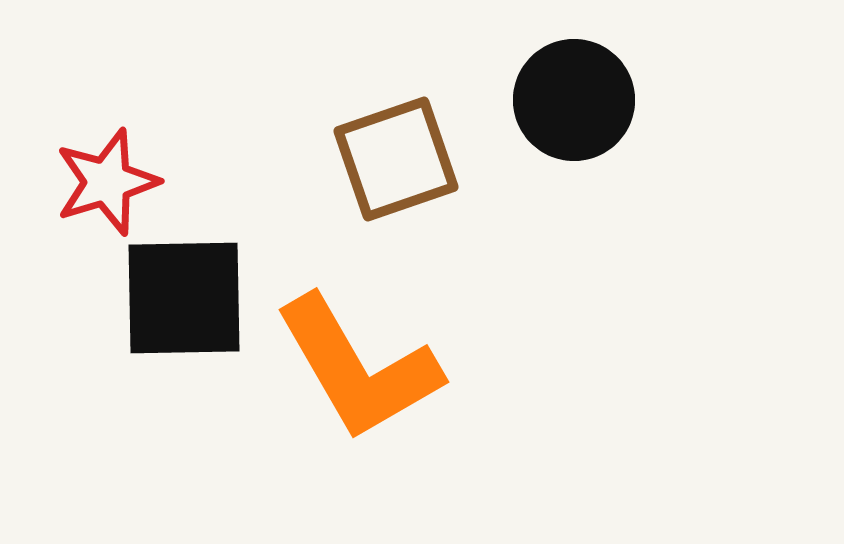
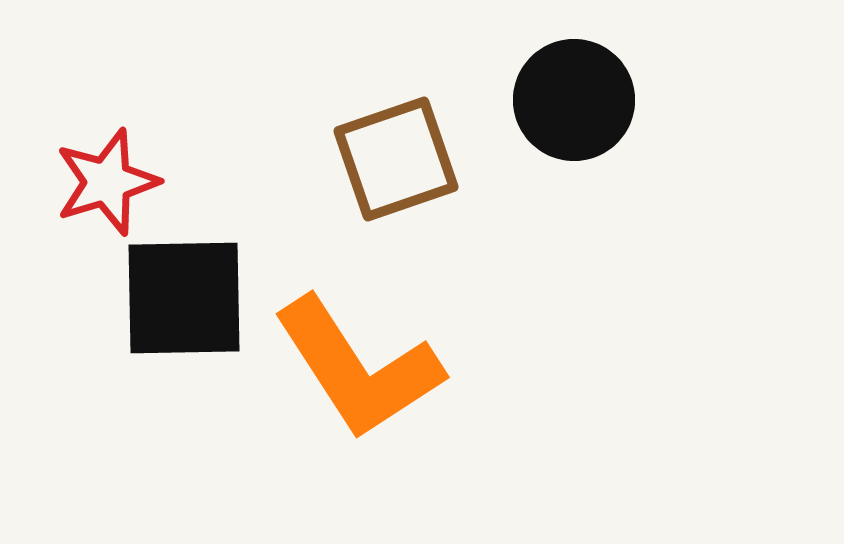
orange L-shape: rotated 3 degrees counterclockwise
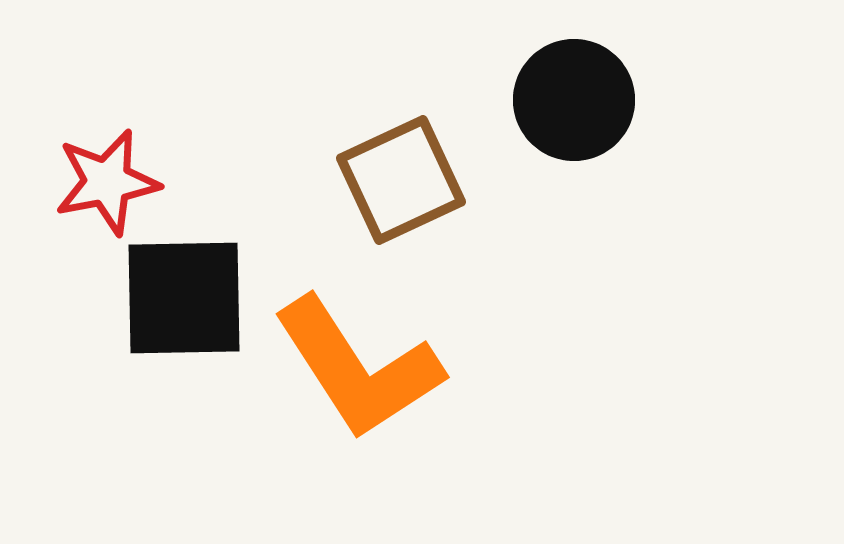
brown square: moved 5 px right, 21 px down; rotated 6 degrees counterclockwise
red star: rotated 6 degrees clockwise
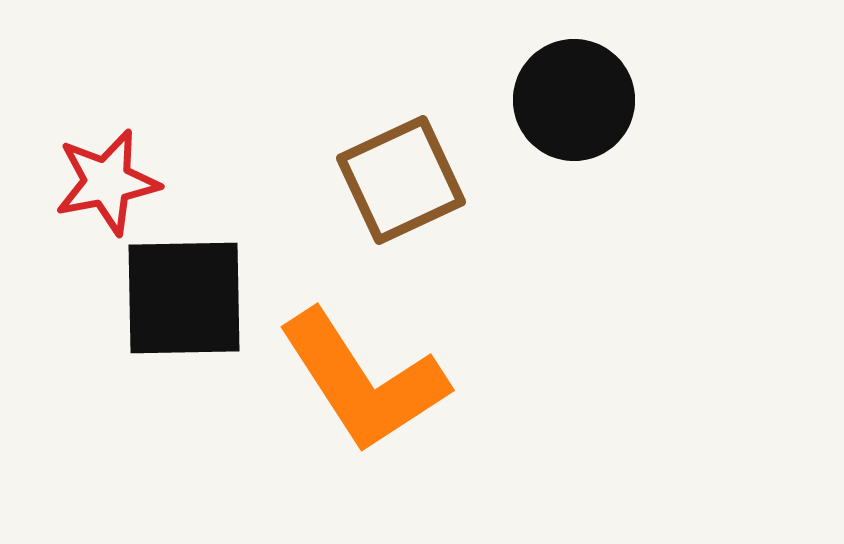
orange L-shape: moved 5 px right, 13 px down
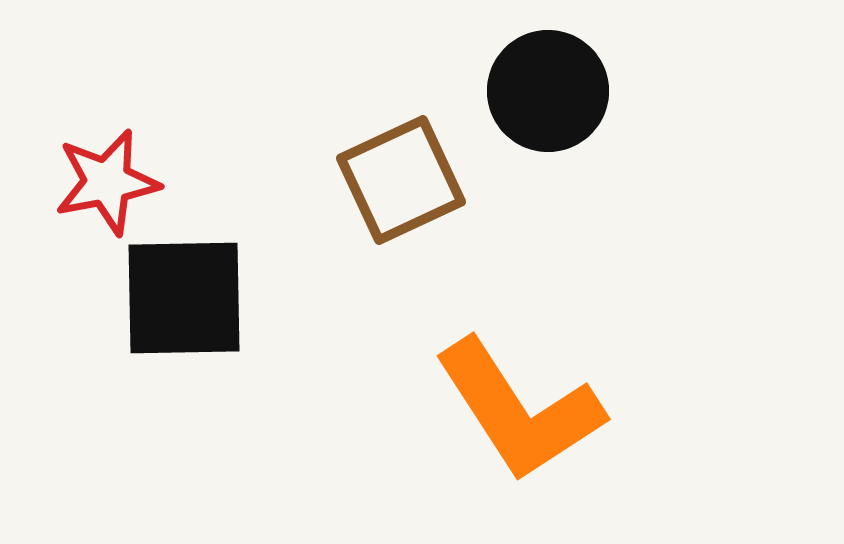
black circle: moved 26 px left, 9 px up
orange L-shape: moved 156 px right, 29 px down
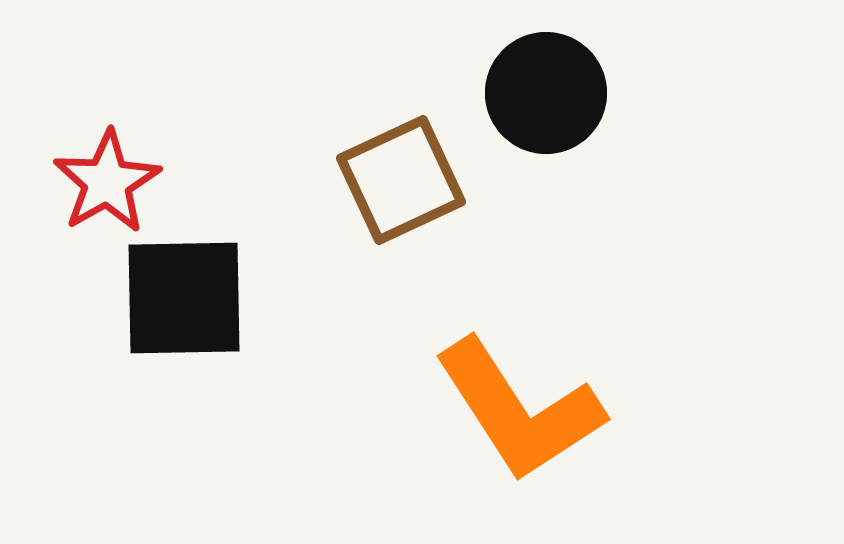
black circle: moved 2 px left, 2 px down
red star: rotated 19 degrees counterclockwise
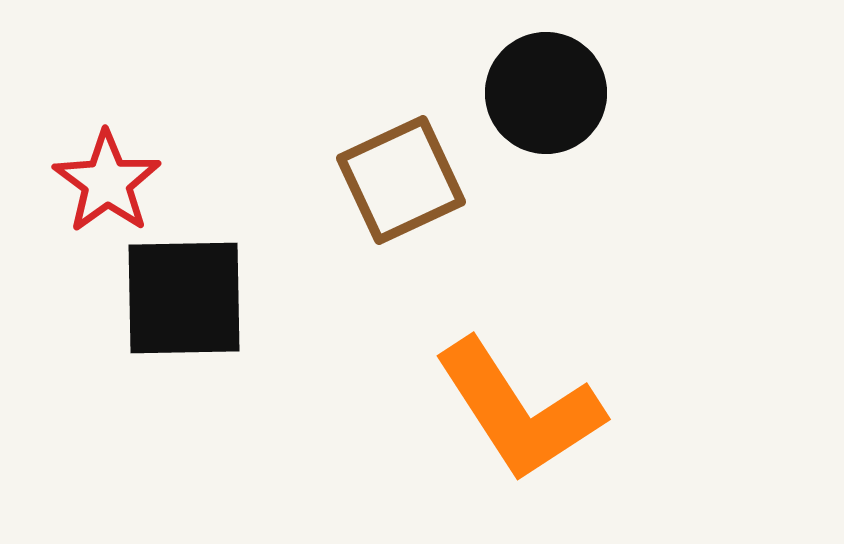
red star: rotated 6 degrees counterclockwise
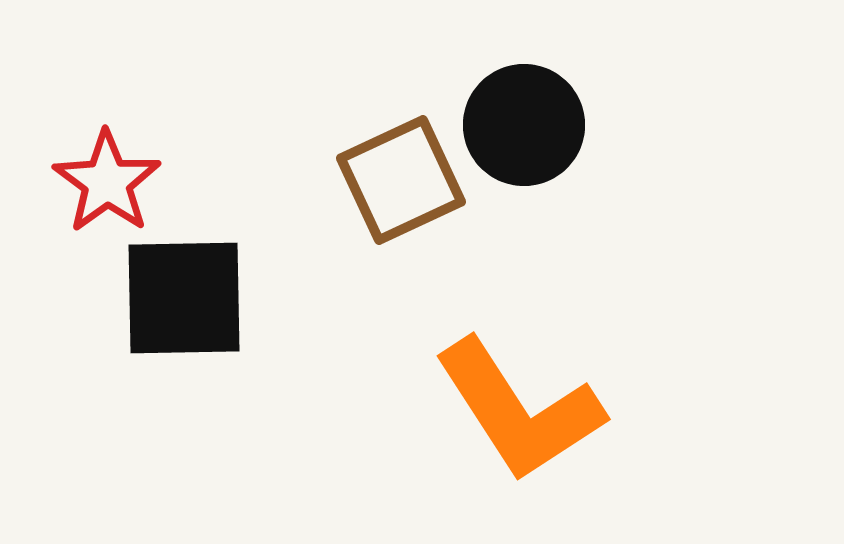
black circle: moved 22 px left, 32 px down
